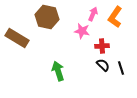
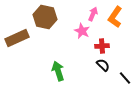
brown hexagon: moved 2 px left
pink star: rotated 14 degrees clockwise
brown rectangle: rotated 55 degrees counterclockwise
black line: moved 4 px right, 10 px down; rotated 24 degrees counterclockwise
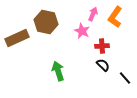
brown hexagon: moved 1 px right, 5 px down
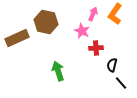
orange L-shape: moved 3 px up
red cross: moved 6 px left, 2 px down
black semicircle: moved 9 px right; rotated 120 degrees counterclockwise
black line: moved 4 px left, 5 px down
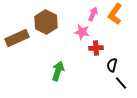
brown hexagon: rotated 15 degrees clockwise
pink star: moved 1 px down; rotated 14 degrees counterclockwise
green arrow: rotated 36 degrees clockwise
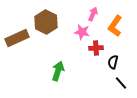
orange L-shape: moved 12 px down
black semicircle: moved 1 px right, 3 px up
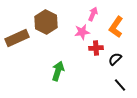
orange L-shape: moved 1 px right, 1 px down
pink star: rotated 21 degrees counterclockwise
black semicircle: moved 2 px right, 3 px up; rotated 32 degrees clockwise
black line: moved 1 px left, 2 px down
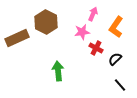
red cross: rotated 32 degrees clockwise
green arrow: rotated 24 degrees counterclockwise
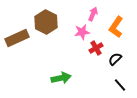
red cross: rotated 32 degrees clockwise
green arrow: moved 3 px right, 7 px down; rotated 84 degrees clockwise
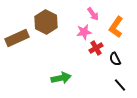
pink arrow: rotated 120 degrees clockwise
pink star: moved 2 px right
black semicircle: rotated 72 degrees counterclockwise
